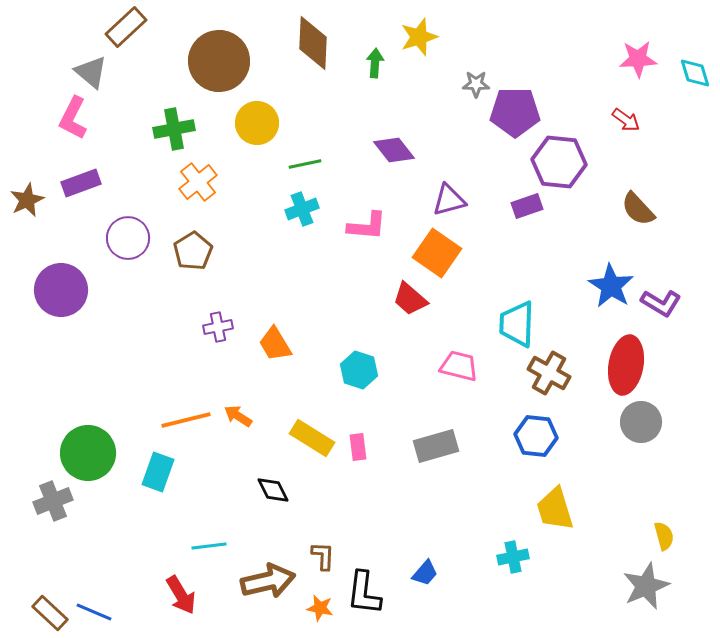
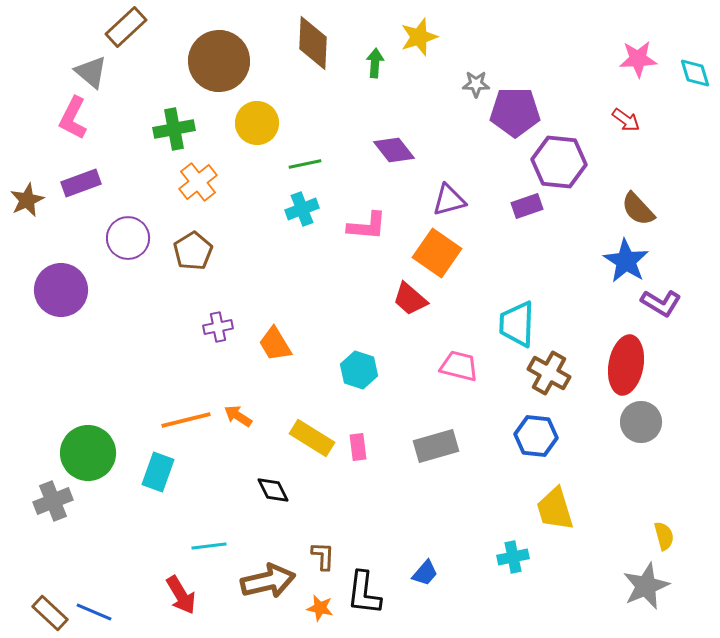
blue star at (611, 286): moved 15 px right, 25 px up
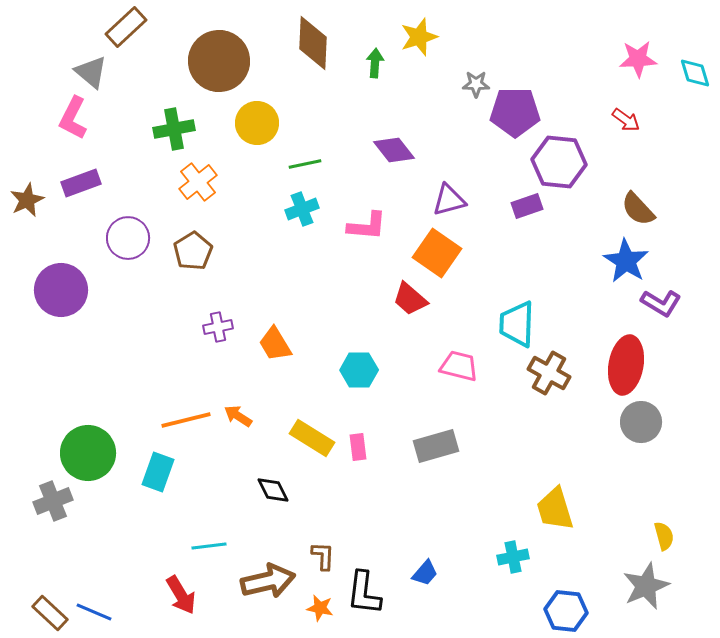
cyan hexagon at (359, 370): rotated 18 degrees counterclockwise
blue hexagon at (536, 436): moved 30 px right, 175 px down
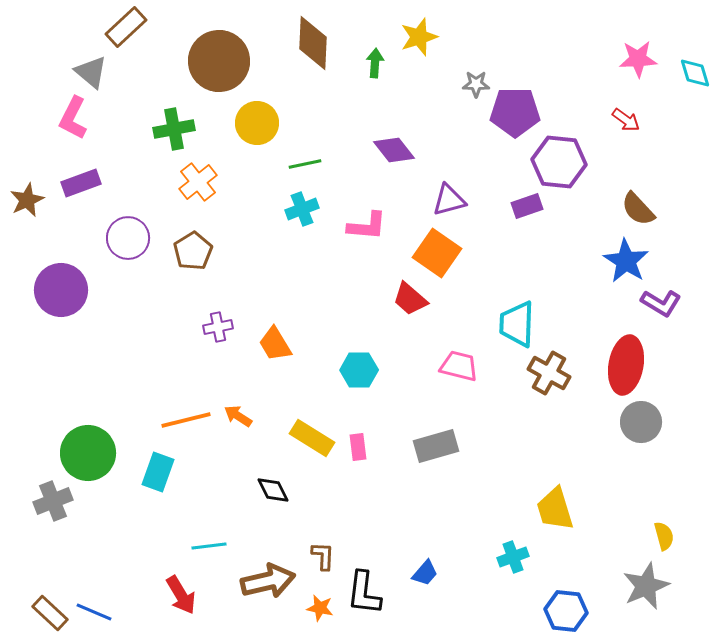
cyan cross at (513, 557): rotated 8 degrees counterclockwise
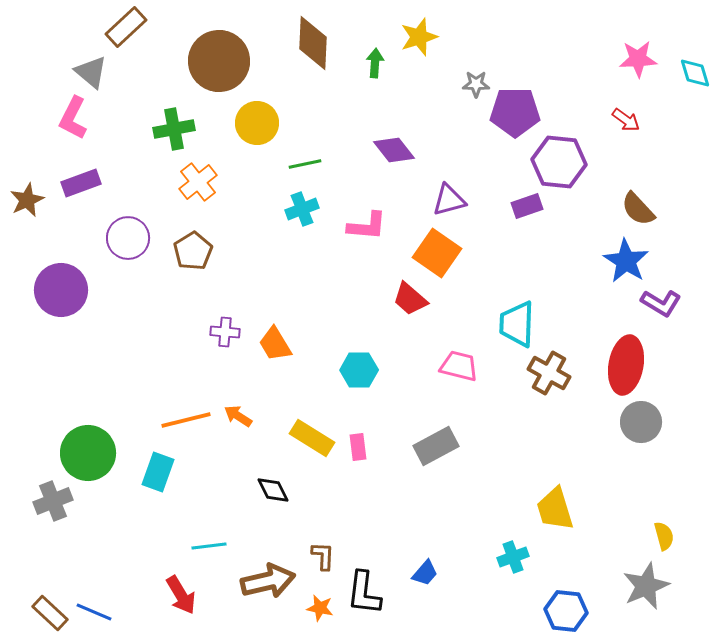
purple cross at (218, 327): moved 7 px right, 5 px down; rotated 16 degrees clockwise
gray rectangle at (436, 446): rotated 12 degrees counterclockwise
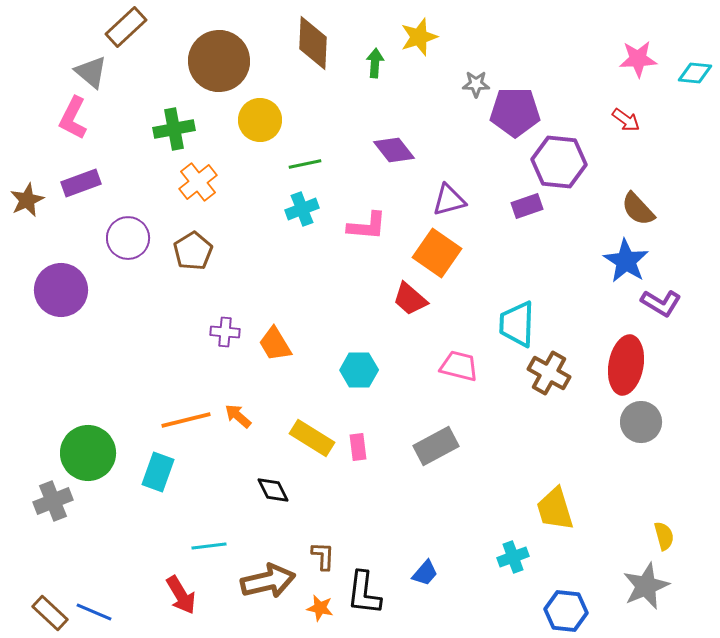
cyan diamond at (695, 73): rotated 68 degrees counterclockwise
yellow circle at (257, 123): moved 3 px right, 3 px up
orange arrow at (238, 416): rotated 8 degrees clockwise
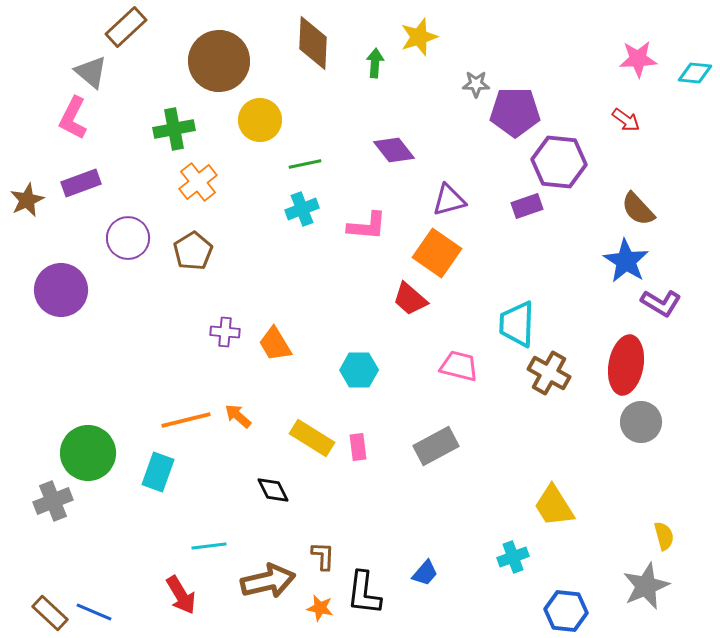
yellow trapezoid at (555, 509): moved 1 px left, 3 px up; rotated 15 degrees counterclockwise
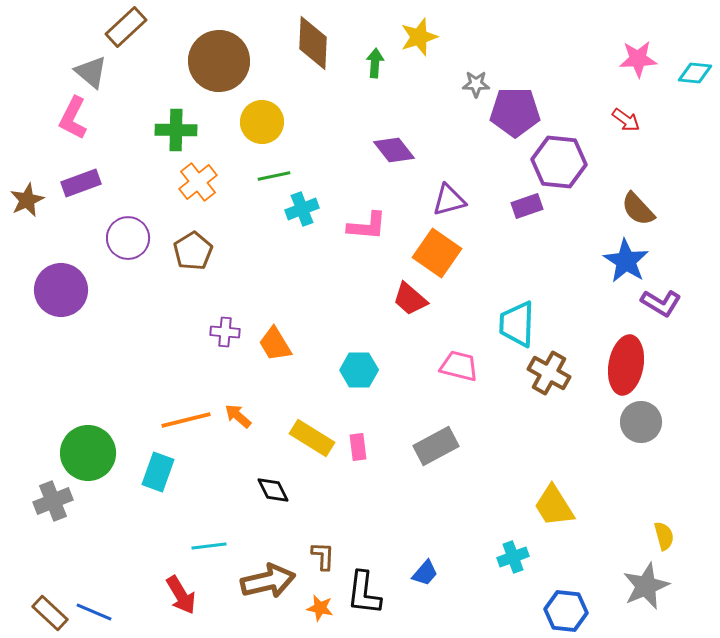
yellow circle at (260, 120): moved 2 px right, 2 px down
green cross at (174, 129): moved 2 px right, 1 px down; rotated 12 degrees clockwise
green line at (305, 164): moved 31 px left, 12 px down
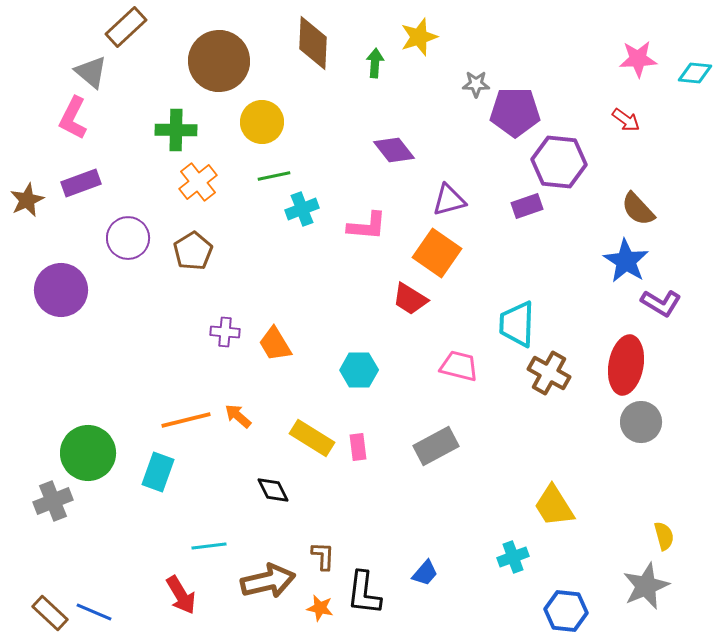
red trapezoid at (410, 299): rotated 9 degrees counterclockwise
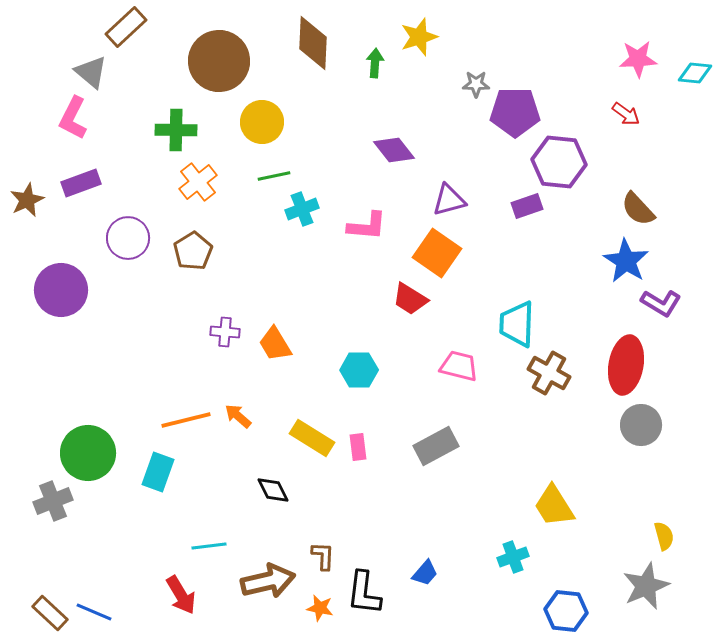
red arrow at (626, 120): moved 6 px up
gray circle at (641, 422): moved 3 px down
